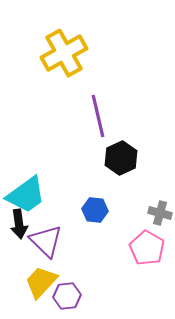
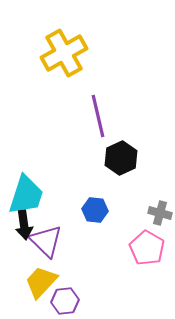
cyan trapezoid: rotated 36 degrees counterclockwise
black arrow: moved 5 px right, 1 px down
purple hexagon: moved 2 px left, 5 px down
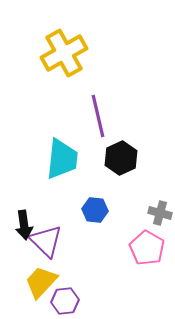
cyan trapezoid: moved 36 px right, 36 px up; rotated 12 degrees counterclockwise
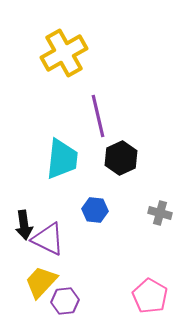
purple triangle: moved 2 px right, 2 px up; rotated 18 degrees counterclockwise
pink pentagon: moved 3 px right, 48 px down
